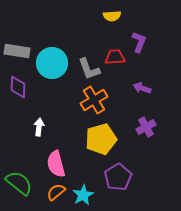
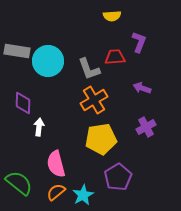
cyan circle: moved 4 px left, 2 px up
purple diamond: moved 5 px right, 16 px down
yellow pentagon: rotated 8 degrees clockwise
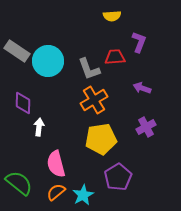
gray rectangle: rotated 25 degrees clockwise
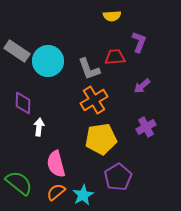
purple arrow: moved 2 px up; rotated 60 degrees counterclockwise
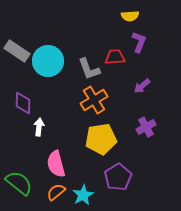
yellow semicircle: moved 18 px right
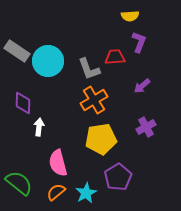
pink semicircle: moved 2 px right, 1 px up
cyan star: moved 3 px right, 2 px up
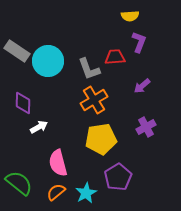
white arrow: rotated 54 degrees clockwise
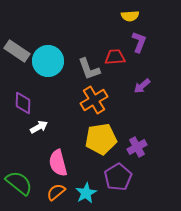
purple cross: moved 9 px left, 20 px down
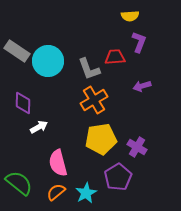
purple arrow: rotated 24 degrees clockwise
purple cross: rotated 30 degrees counterclockwise
